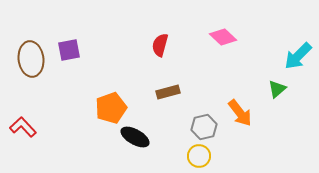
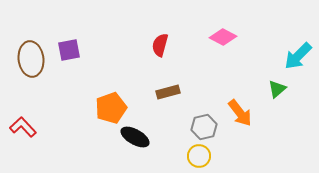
pink diamond: rotated 16 degrees counterclockwise
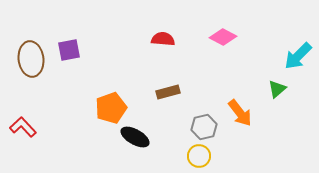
red semicircle: moved 3 px right, 6 px up; rotated 80 degrees clockwise
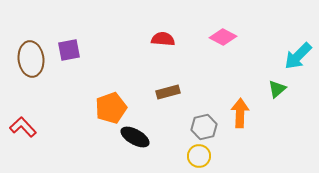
orange arrow: rotated 140 degrees counterclockwise
